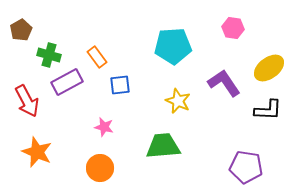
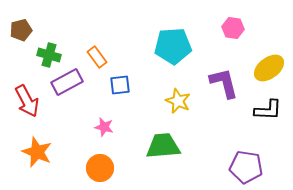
brown pentagon: rotated 15 degrees clockwise
purple L-shape: rotated 20 degrees clockwise
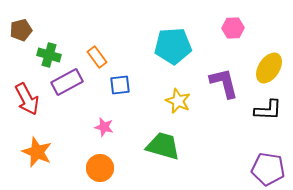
pink hexagon: rotated 10 degrees counterclockwise
yellow ellipse: rotated 20 degrees counterclockwise
red arrow: moved 2 px up
green trapezoid: rotated 21 degrees clockwise
purple pentagon: moved 22 px right, 2 px down
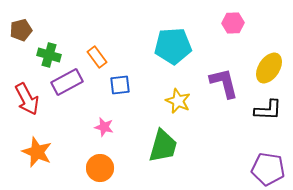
pink hexagon: moved 5 px up
green trapezoid: rotated 90 degrees clockwise
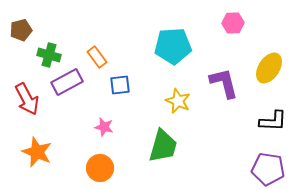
black L-shape: moved 5 px right, 11 px down
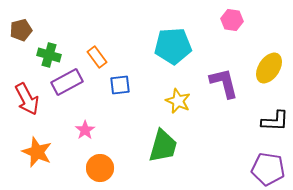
pink hexagon: moved 1 px left, 3 px up; rotated 10 degrees clockwise
black L-shape: moved 2 px right
pink star: moved 19 px left, 3 px down; rotated 24 degrees clockwise
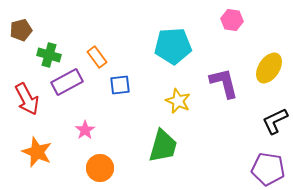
black L-shape: rotated 152 degrees clockwise
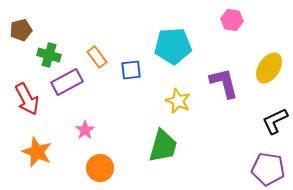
blue square: moved 11 px right, 15 px up
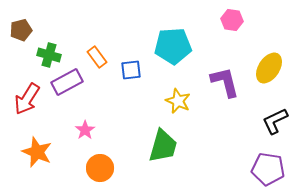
purple L-shape: moved 1 px right, 1 px up
red arrow: rotated 60 degrees clockwise
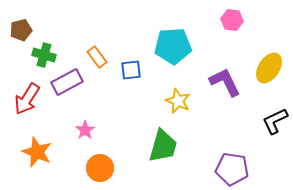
green cross: moved 5 px left
purple L-shape: rotated 12 degrees counterclockwise
purple pentagon: moved 36 px left
